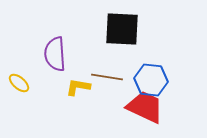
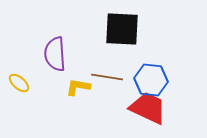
red trapezoid: moved 3 px right, 1 px down
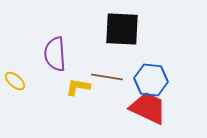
yellow ellipse: moved 4 px left, 2 px up
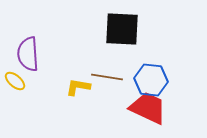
purple semicircle: moved 27 px left
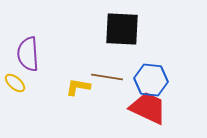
yellow ellipse: moved 2 px down
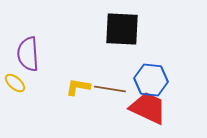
brown line: moved 3 px right, 12 px down
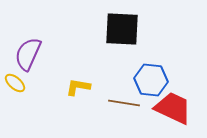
purple semicircle: rotated 28 degrees clockwise
brown line: moved 14 px right, 14 px down
red trapezoid: moved 25 px right
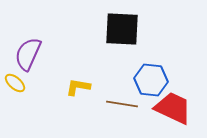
brown line: moved 2 px left, 1 px down
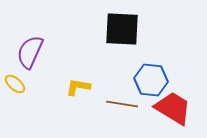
purple semicircle: moved 2 px right, 2 px up
yellow ellipse: moved 1 px down
red trapezoid: rotated 6 degrees clockwise
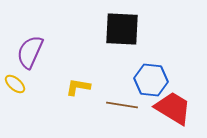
brown line: moved 1 px down
